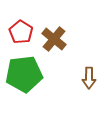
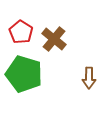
green pentagon: rotated 24 degrees clockwise
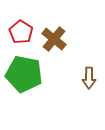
green pentagon: rotated 6 degrees counterclockwise
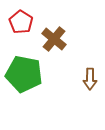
red pentagon: moved 10 px up
brown arrow: moved 1 px right, 1 px down
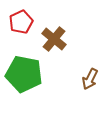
red pentagon: rotated 15 degrees clockwise
brown arrow: rotated 25 degrees clockwise
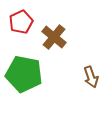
brown cross: moved 2 px up
brown arrow: moved 1 px right, 2 px up; rotated 45 degrees counterclockwise
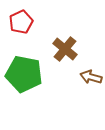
brown cross: moved 11 px right, 12 px down
brown arrow: rotated 125 degrees clockwise
